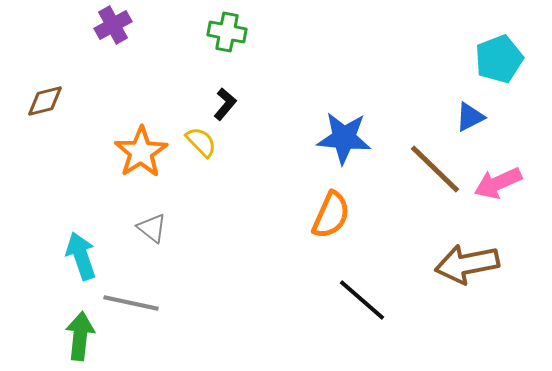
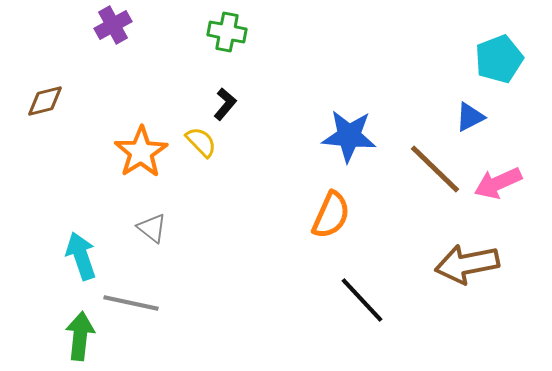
blue star: moved 5 px right, 2 px up
black line: rotated 6 degrees clockwise
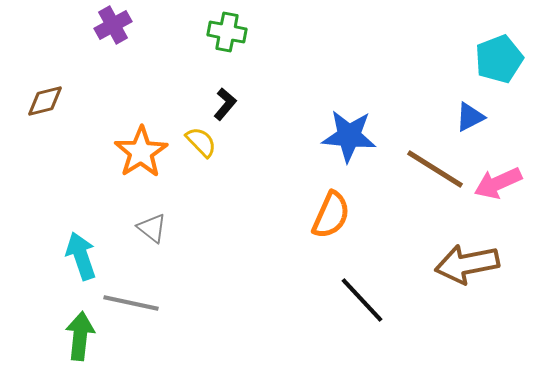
brown line: rotated 12 degrees counterclockwise
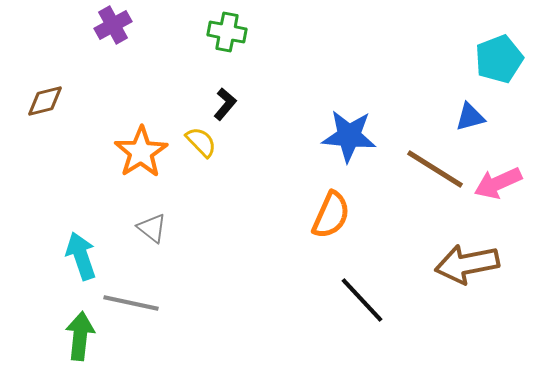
blue triangle: rotated 12 degrees clockwise
